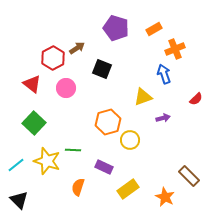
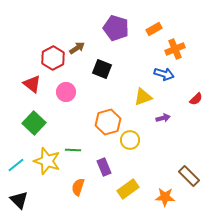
blue arrow: rotated 126 degrees clockwise
pink circle: moved 4 px down
purple rectangle: rotated 42 degrees clockwise
orange star: rotated 24 degrees counterclockwise
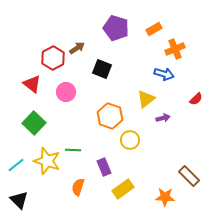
yellow triangle: moved 3 px right, 2 px down; rotated 18 degrees counterclockwise
orange hexagon: moved 2 px right, 6 px up; rotated 25 degrees counterclockwise
yellow rectangle: moved 5 px left
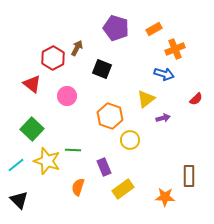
brown arrow: rotated 28 degrees counterclockwise
pink circle: moved 1 px right, 4 px down
green square: moved 2 px left, 6 px down
brown rectangle: rotated 45 degrees clockwise
